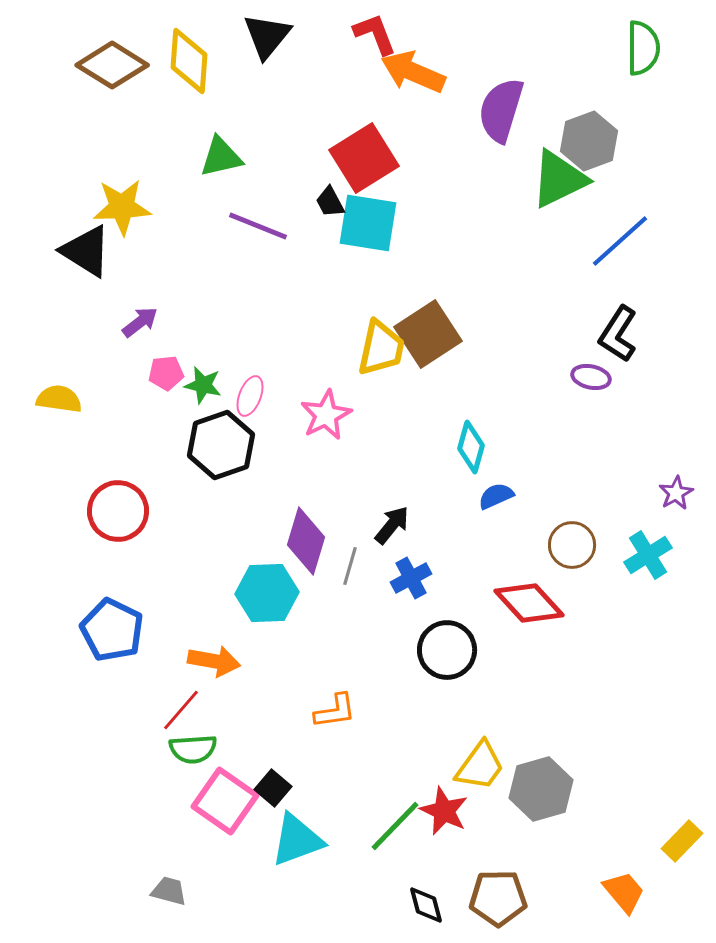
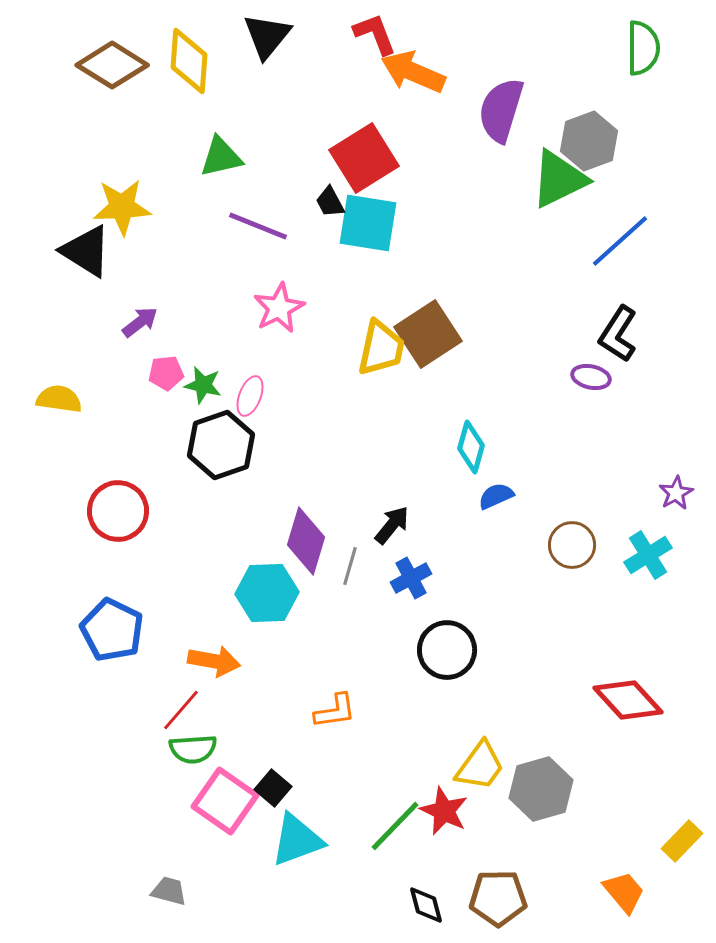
pink star at (326, 415): moved 47 px left, 107 px up
red diamond at (529, 603): moved 99 px right, 97 px down
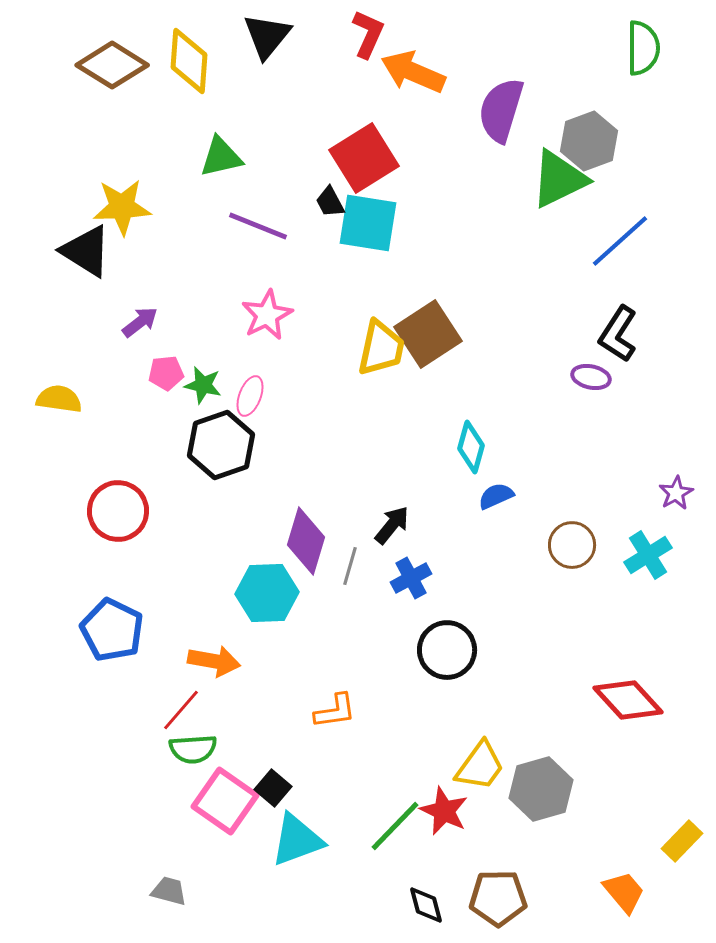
red L-shape at (375, 34): moved 7 px left; rotated 45 degrees clockwise
pink star at (279, 308): moved 12 px left, 7 px down
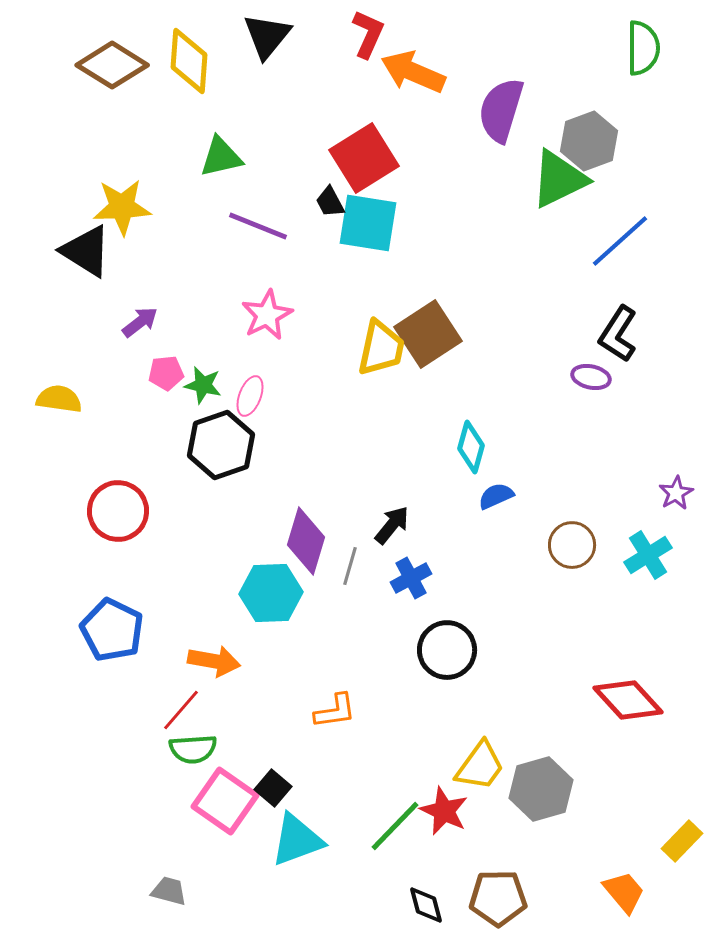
cyan hexagon at (267, 593): moved 4 px right
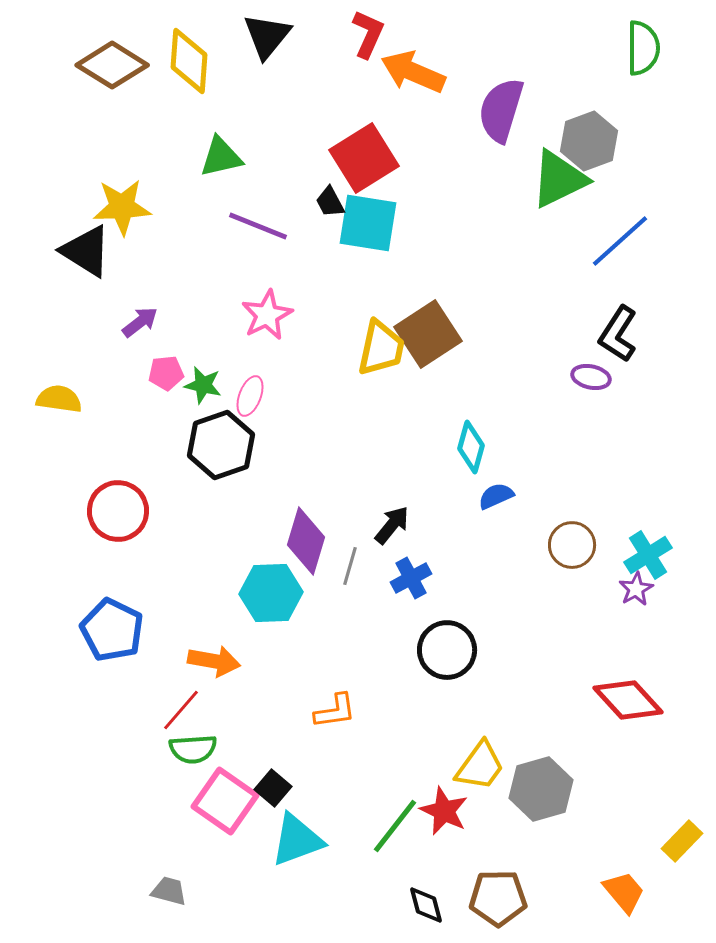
purple star at (676, 493): moved 40 px left, 96 px down
green line at (395, 826): rotated 6 degrees counterclockwise
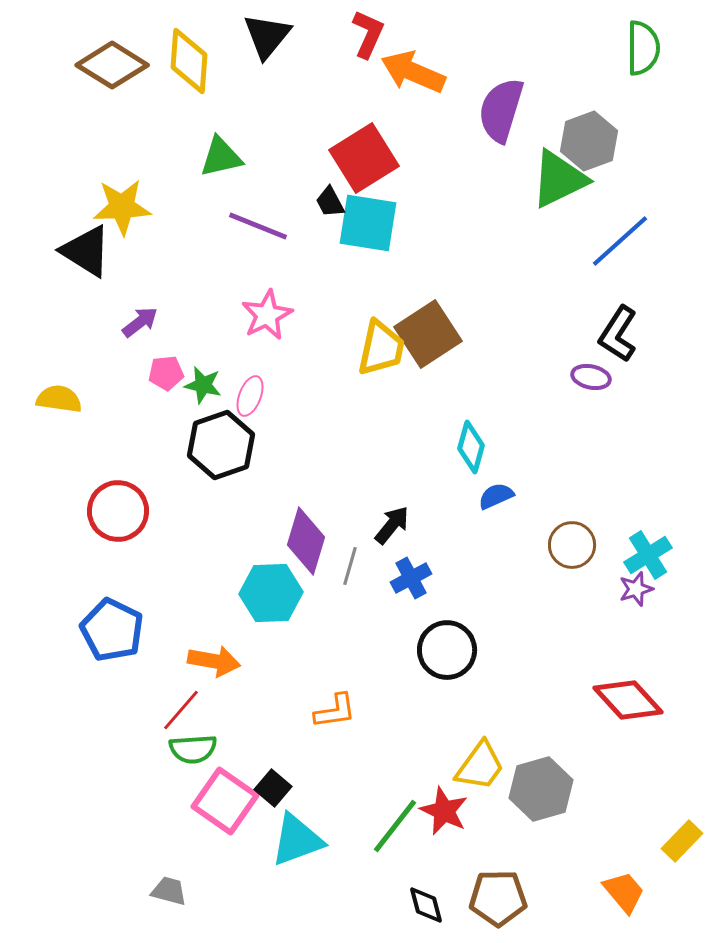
purple star at (636, 589): rotated 12 degrees clockwise
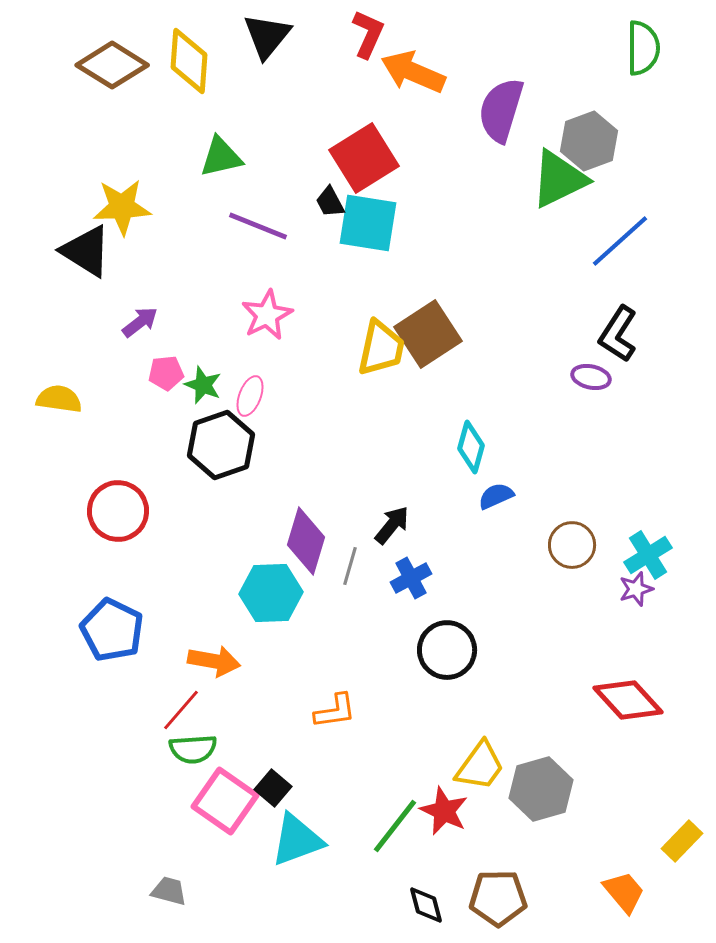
green star at (203, 385): rotated 9 degrees clockwise
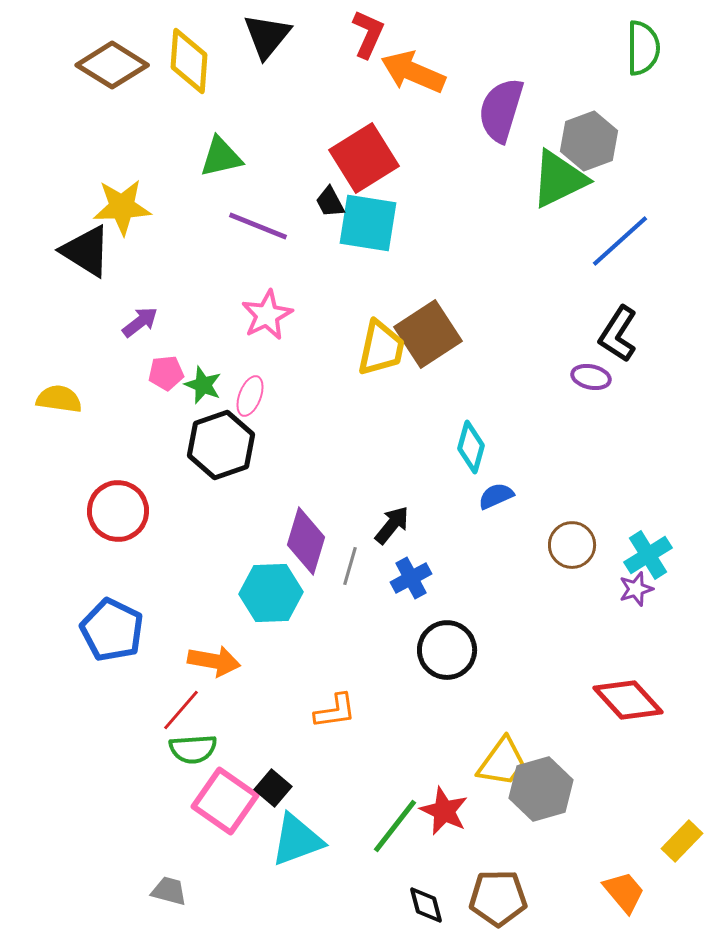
yellow trapezoid at (480, 766): moved 22 px right, 4 px up
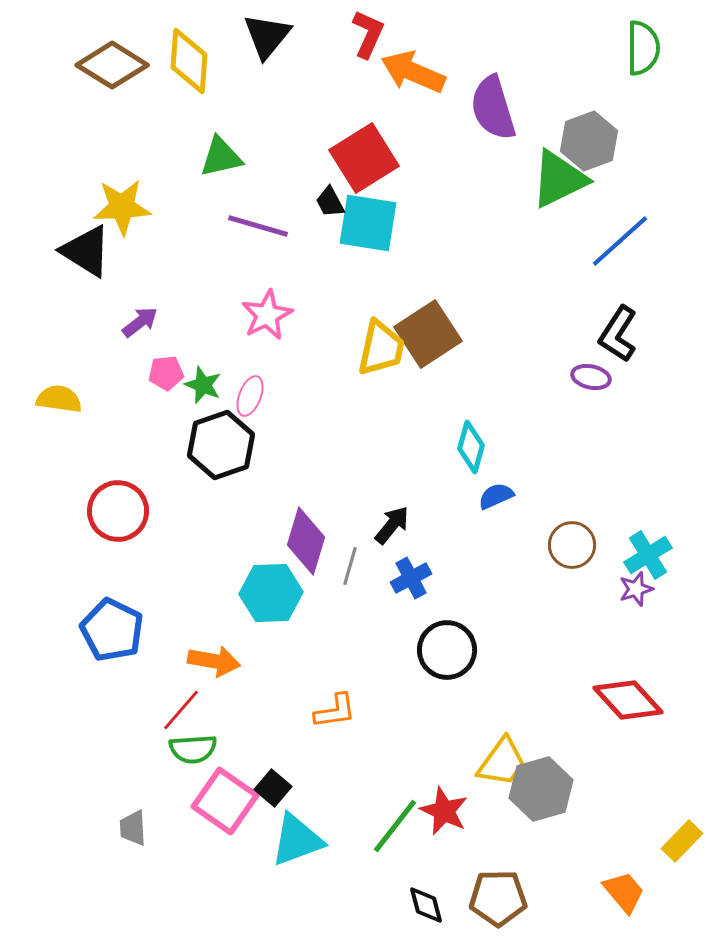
purple semicircle at (501, 110): moved 8 px left, 2 px up; rotated 34 degrees counterclockwise
purple line at (258, 226): rotated 6 degrees counterclockwise
gray trapezoid at (169, 891): moved 36 px left, 63 px up; rotated 108 degrees counterclockwise
